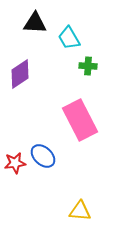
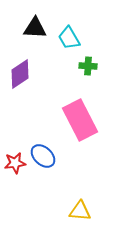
black triangle: moved 5 px down
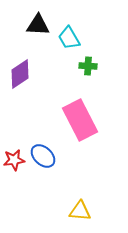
black triangle: moved 3 px right, 3 px up
red star: moved 1 px left, 3 px up
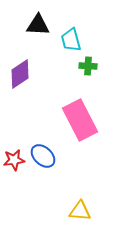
cyan trapezoid: moved 2 px right, 2 px down; rotated 15 degrees clockwise
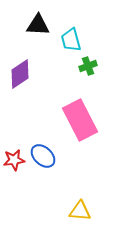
green cross: rotated 24 degrees counterclockwise
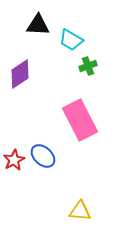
cyan trapezoid: rotated 45 degrees counterclockwise
red star: rotated 20 degrees counterclockwise
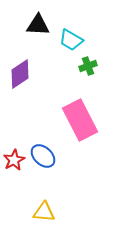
yellow triangle: moved 36 px left, 1 px down
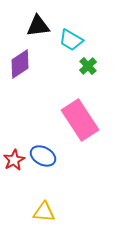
black triangle: moved 1 px down; rotated 10 degrees counterclockwise
green cross: rotated 24 degrees counterclockwise
purple diamond: moved 10 px up
pink rectangle: rotated 6 degrees counterclockwise
blue ellipse: rotated 15 degrees counterclockwise
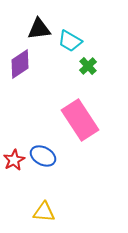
black triangle: moved 1 px right, 3 px down
cyan trapezoid: moved 1 px left, 1 px down
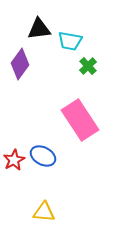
cyan trapezoid: rotated 20 degrees counterclockwise
purple diamond: rotated 20 degrees counterclockwise
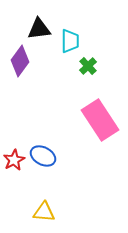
cyan trapezoid: rotated 100 degrees counterclockwise
purple diamond: moved 3 px up
pink rectangle: moved 20 px right
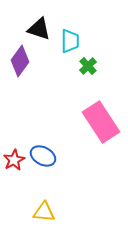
black triangle: rotated 25 degrees clockwise
pink rectangle: moved 1 px right, 2 px down
